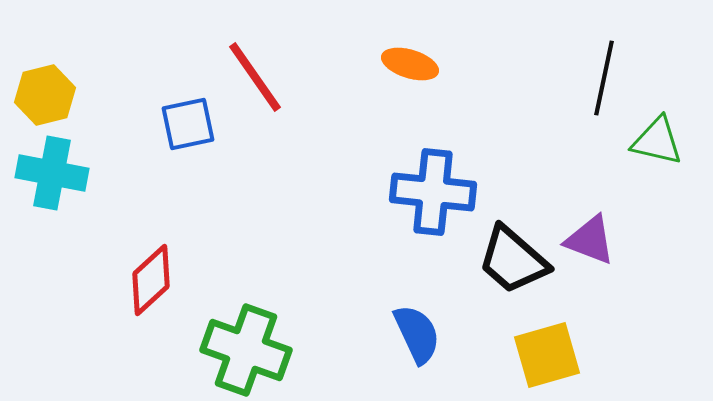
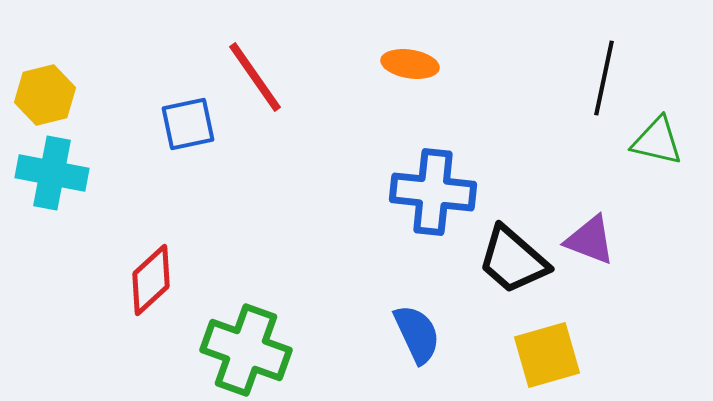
orange ellipse: rotated 8 degrees counterclockwise
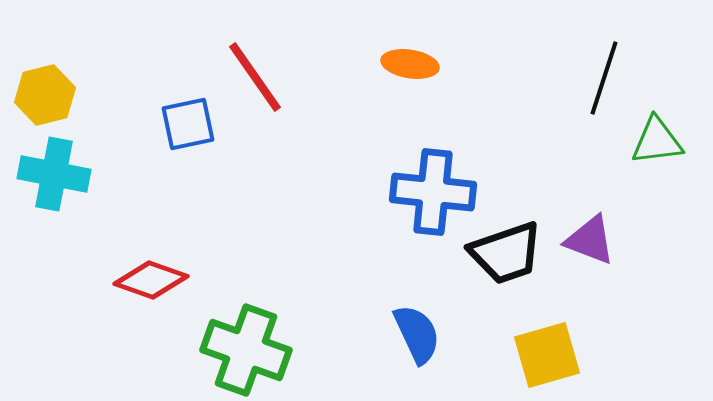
black line: rotated 6 degrees clockwise
green triangle: rotated 20 degrees counterclockwise
cyan cross: moved 2 px right, 1 px down
black trapezoid: moved 7 px left, 7 px up; rotated 60 degrees counterclockwise
red diamond: rotated 62 degrees clockwise
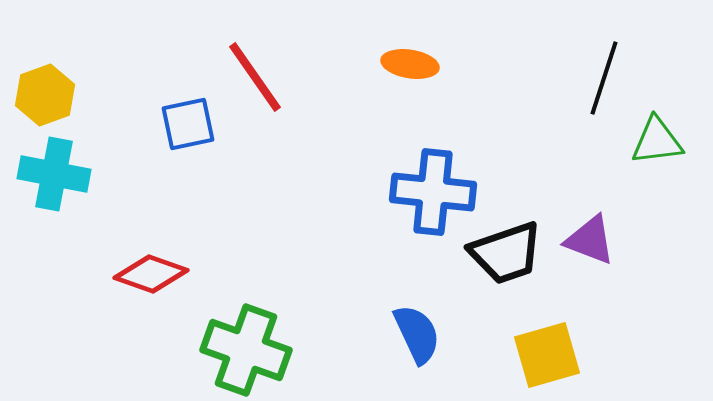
yellow hexagon: rotated 6 degrees counterclockwise
red diamond: moved 6 px up
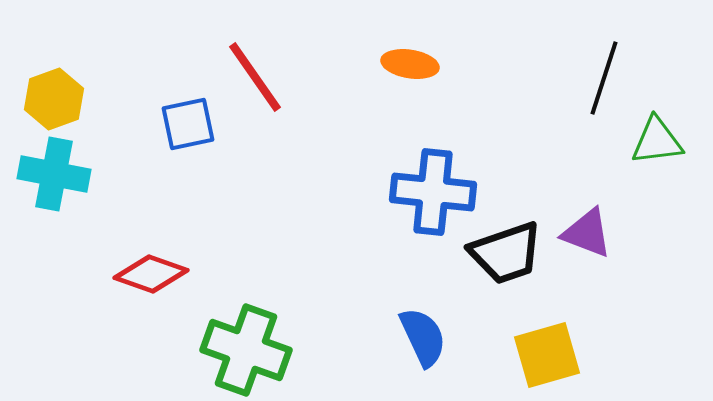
yellow hexagon: moved 9 px right, 4 px down
purple triangle: moved 3 px left, 7 px up
blue semicircle: moved 6 px right, 3 px down
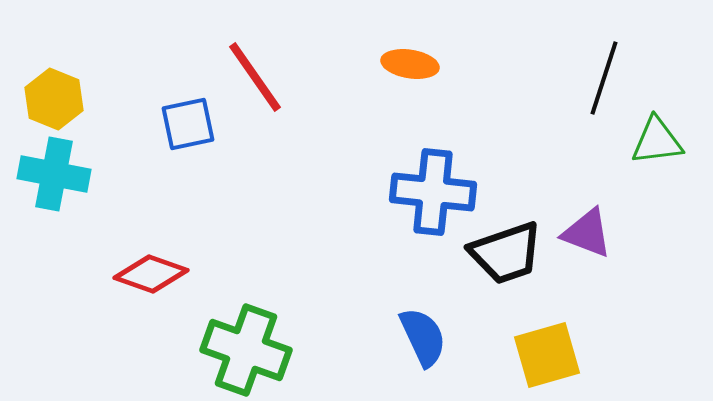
yellow hexagon: rotated 18 degrees counterclockwise
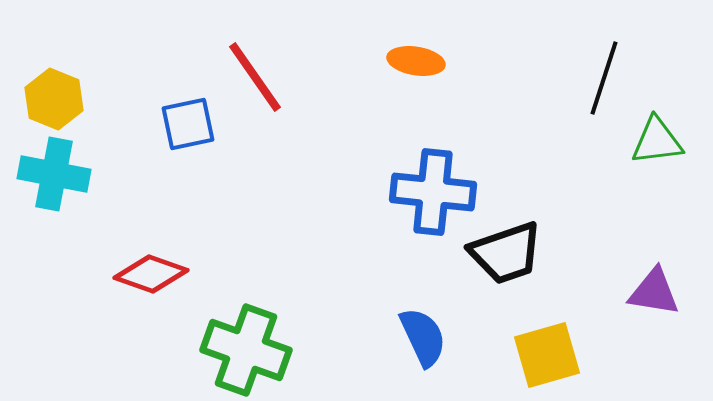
orange ellipse: moved 6 px right, 3 px up
purple triangle: moved 67 px right, 59 px down; rotated 12 degrees counterclockwise
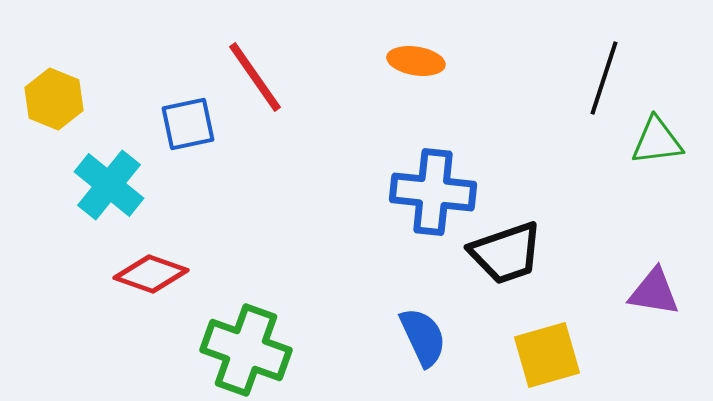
cyan cross: moved 55 px right, 11 px down; rotated 28 degrees clockwise
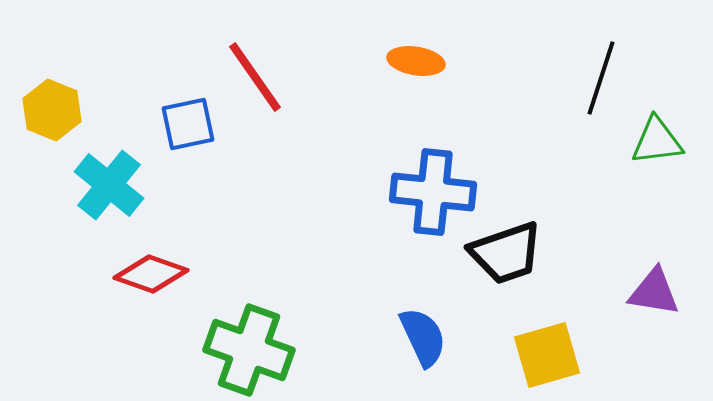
black line: moved 3 px left
yellow hexagon: moved 2 px left, 11 px down
green cross: moved 3 px right
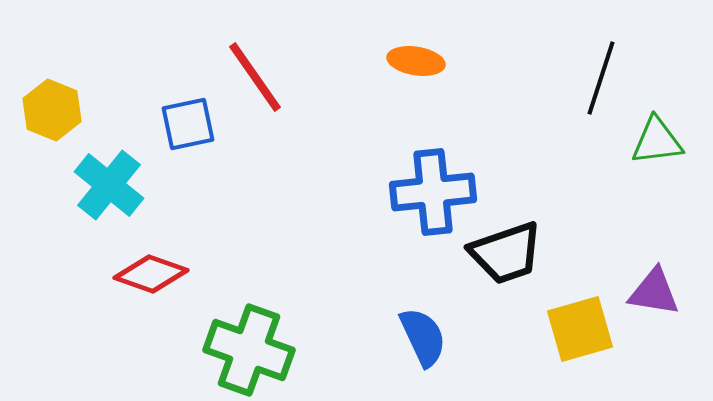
blue cross: rotated 12 degrees counterclockwise
yellow square: moved 33 px right, 26 px up
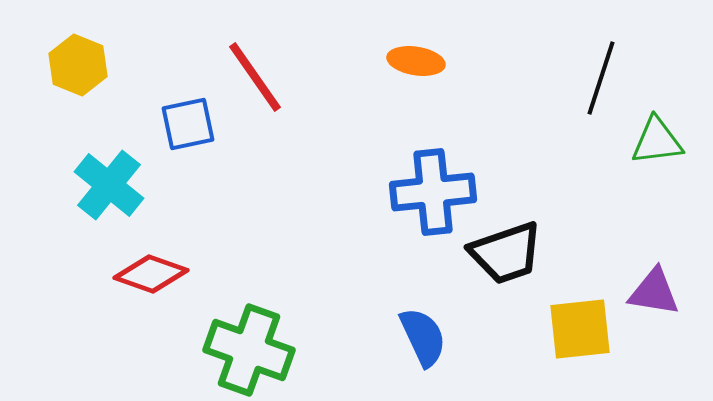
yellow hexagon: moved 26 px right, 45 px up
yellow square: rotated 10 degrees clockwise
